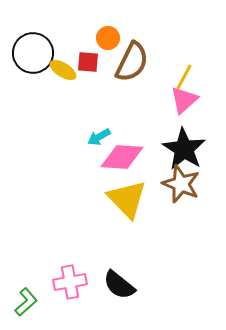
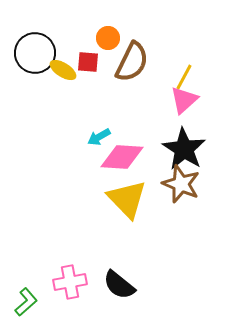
black circle: moved 2 px right
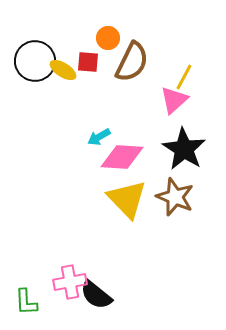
black circle: moved 8 px down
pink triangle: moved 10 px left
brown star: moved 6 px left, 13 px down
black semicircle: moved 23 px left, 10 px down
green L-shape: rotated 128 degrees clockwise
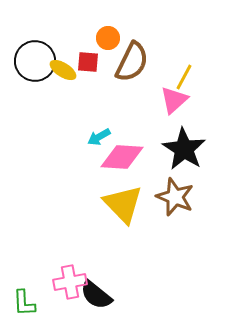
yellow triangle: moved 4 px left, 5 px down
green L-shape: moved 2 px left, 1 px down
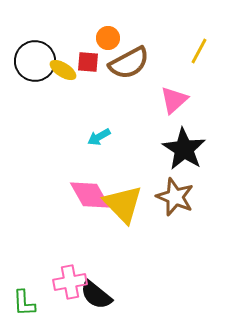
brown semicircle: moved 3 px left, 1 px down; rotated 36 degrees clockwise
yellow line: moved 15 px right, 26 px up
pink diamond: moved 32 px left, 38 px down; rotated 57 degrees clockwise
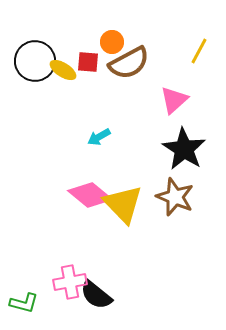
orange circle: moved 4 px right, 4 px down
pink diamond: rotated 21 degrees counterclockwise
green L-shape: rotated 72 degrees counterclockwise
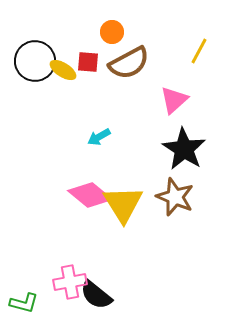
orange circle: moved 10 px up
yellow triangle: rotated 12 degrees clockwise
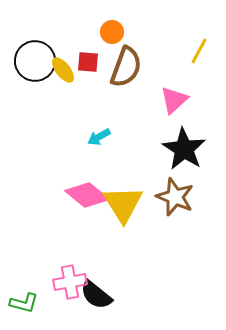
brown semicircle: moved 3 px left, 4 px down; rotated 42 degrees counterclockwise
yellow ellipse: rotated 20 degrees clockwise
pink diamond: moved 3 px left
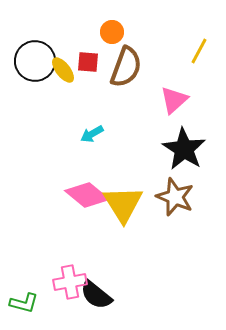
cyan arrow: moved 7 px left, 3 px up
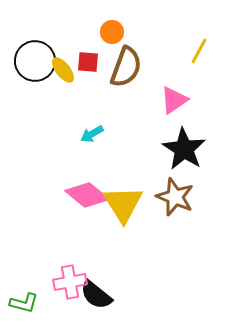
pink triangle: rotated 8 degrees clockwise
